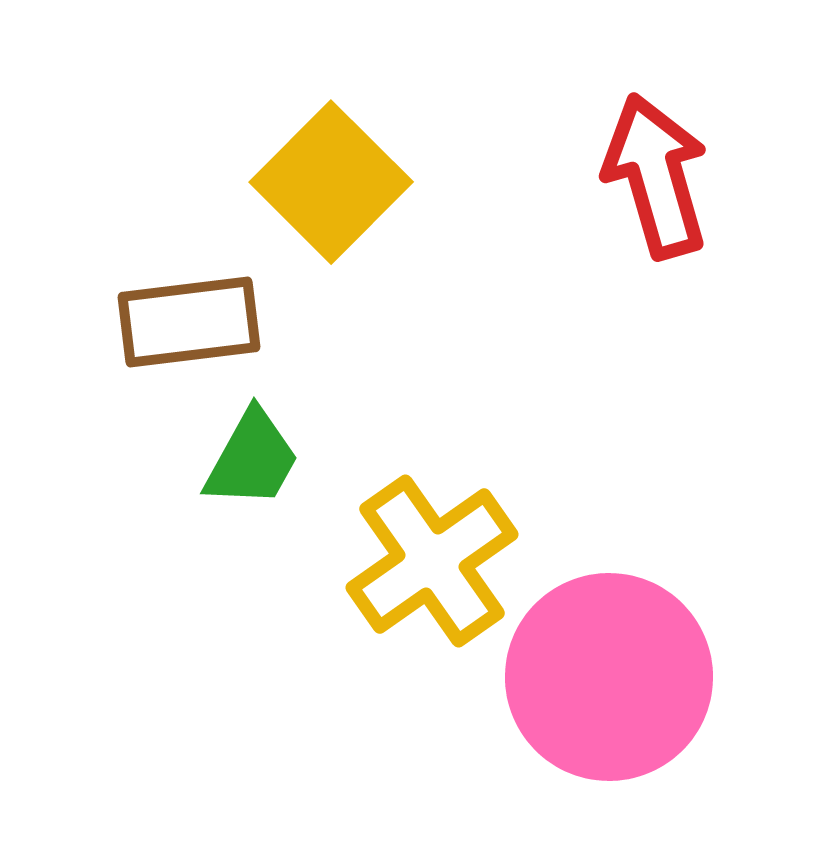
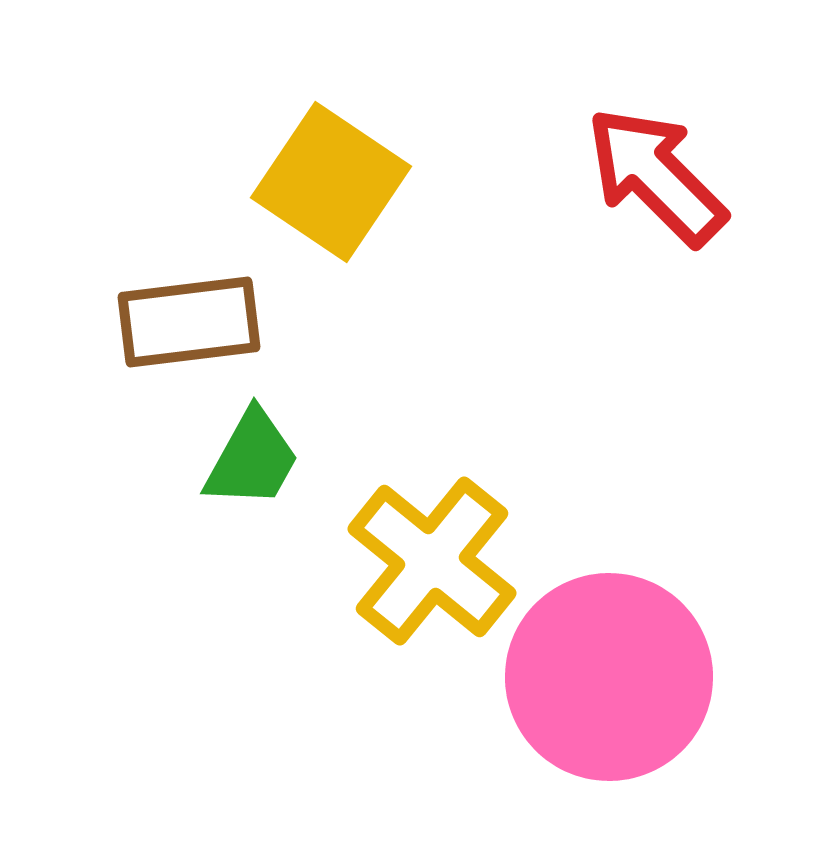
red arrow: rotated 29 degrees counterclockwise
yellow square: rotated 11 degrees counterclockwise
yellow cross: rotated 16 degrees counterclockwise
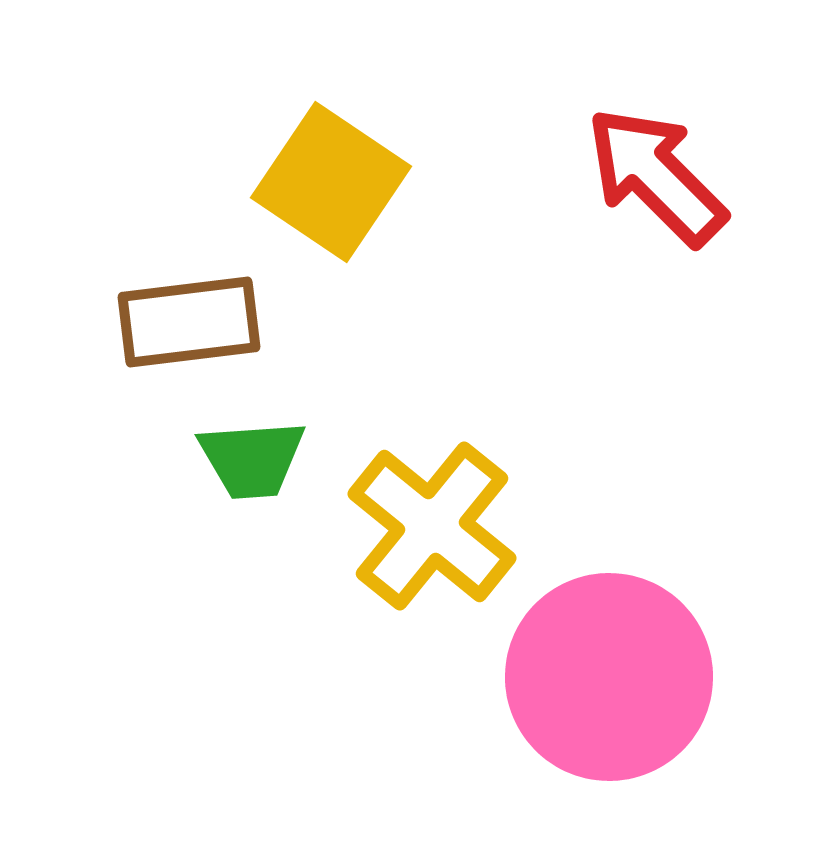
green trapezoid: rotated 57 degrees clockwise
yellow cross: moved 35 px up
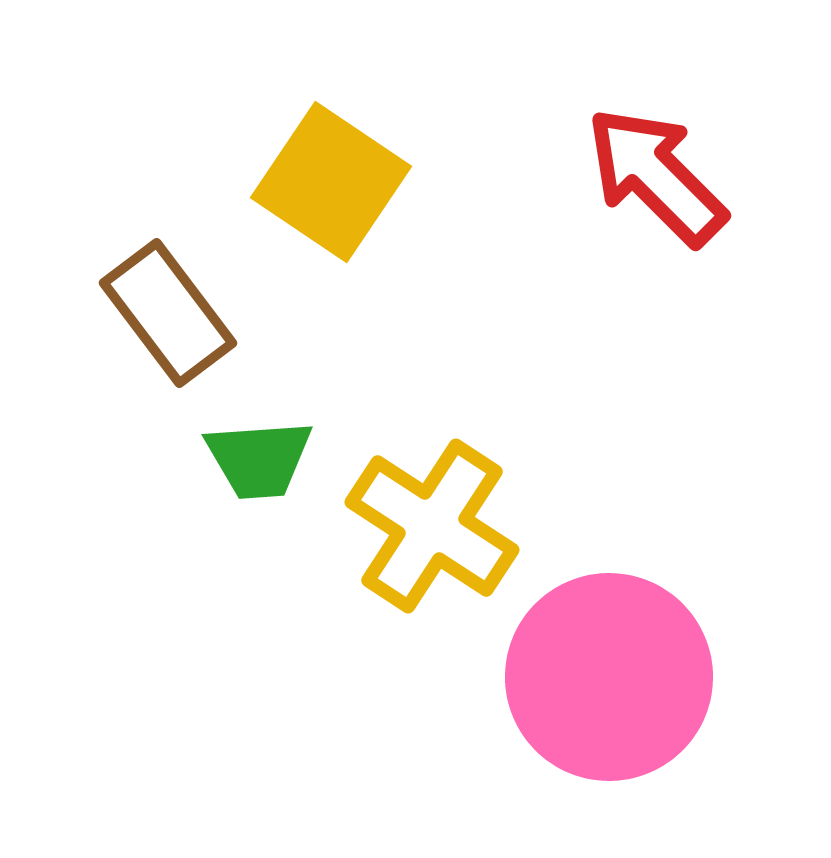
brown rectangle: moved 21 px left, 9 px up; rotated 60 degrees clockwise
green trapezoid: moved 7 px right
yellow cross: rotated 6 degrees counterclockwise
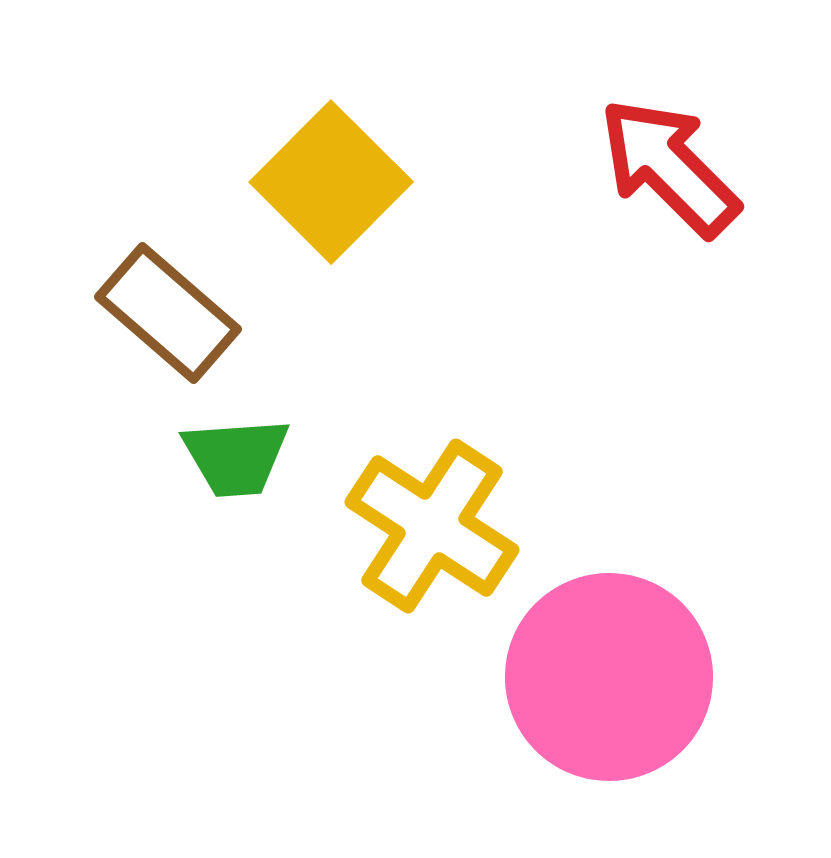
red arrow: moved 13 px right, 9 px up
yellow square: rotated 11 degrees clockwise
brown rectangle: rotated 12 degrees counterclockwise
green trapezoid: moved 23 px left, 2 px up
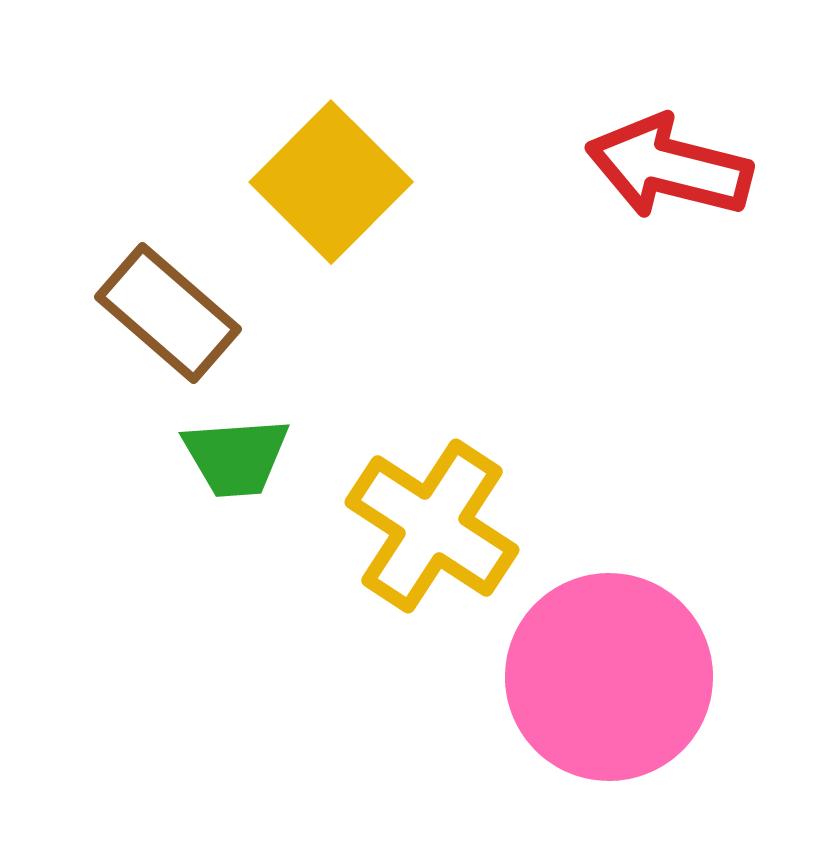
red arrow: rotated 31 degrees counterclockwise
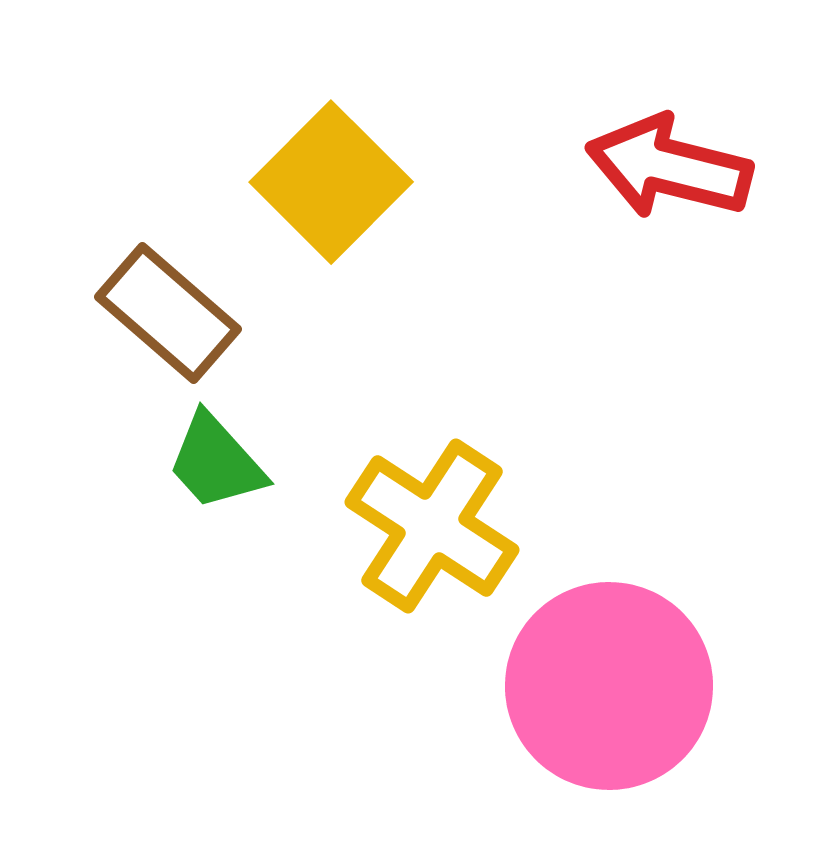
green trapezoid: moved 20 px left, 5 px down; rotated 52 degrees clockwise
pink circle: moved 9 px down
